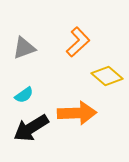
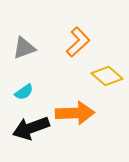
cyan semicircle: moved 3 px up
orange arrow: moved 2 px left
black arrow: rotated 12 degrees clockwise
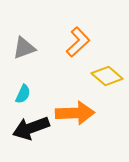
cyan semicircle: moved 1 px left, 2 px down; rotated 30 degrees counterclockwise
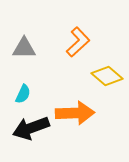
gray triangle: rotated 20 degrees clockwise
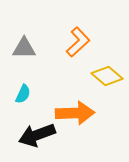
black arrow: moved 6 px right, 7 px down
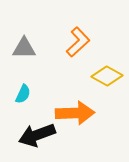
yellow diamond: rotated 12 degrees counterclockwise
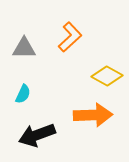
orange L-shape: moved 8 px left, 5 px up
orange arrow: moved 18 px right, 2 px down
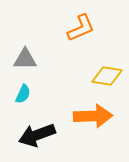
orange L-shape: moved 11 px right, 9 px up; rotated 20 degrees clockwise
gray triangle: moved 1 px right, 11 px down
yellow diamond: rotated 20 degrees counterclockwise
orange arrow: moved 1 px down
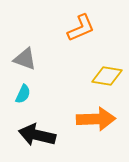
gray triangle: rotated 20 degrees clockwise
orange arrow: moved 3 px right, 3 px down
black arrow: rotated 33 degrees clockwise
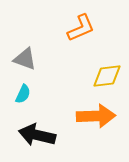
yellow diamond: rotated 16 degrees counterclockwise
orange arrow: moved 3 px up
